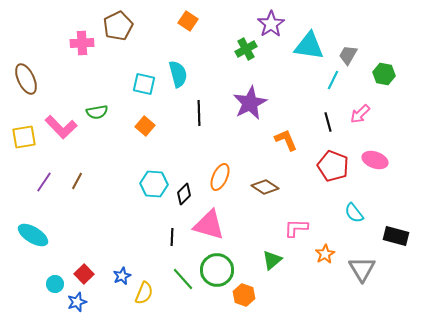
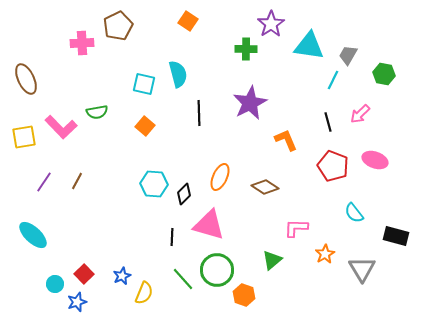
green cross at (246, 49): rotated 30 degrees clockwise
cyan ellipse at (33, 235): rotated 12 degrees clockwise
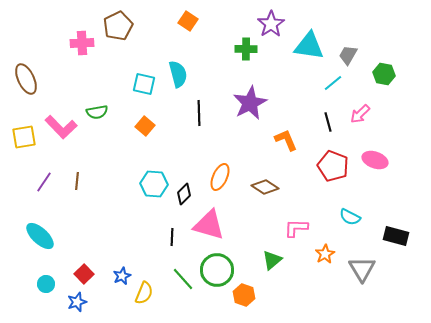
cyan line at (333, 80): moved 3 px down; rotated 24 degrees clockwise
brown line at (77, 181): rotated 24 degrees counterclockwise
cyan semicircle at (354, 213): moved 4 px left, 4 px down; rotated 25 degrees counterclockwise
cyan ellipse at (33, 235): moved 7 px right, 1 px down
cyan circle at (55, 284): moved 9 px left
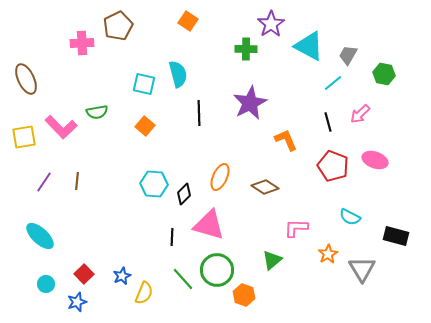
cyan triangle at (309, 46): rotated 20 degrees clockwise
orange star at (325, 254): moved 3 px right
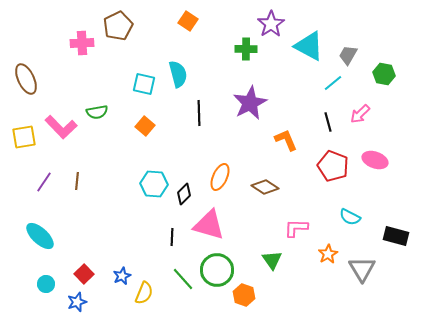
green triangle at (272, 260): rotated 25 degrees counterclockwise
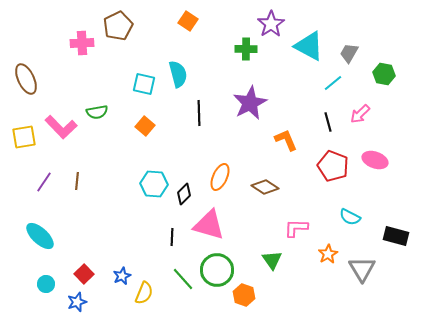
gray trapezoid at (348, 55): moved 1 px right, 2 px up
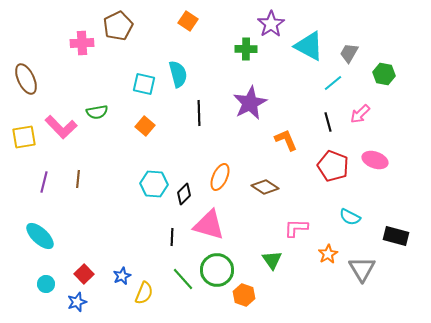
brown line at (77, 181): moved 1 px right, 2 px up
purple line at (44, 182): rotated 20 degrees counterclockwise
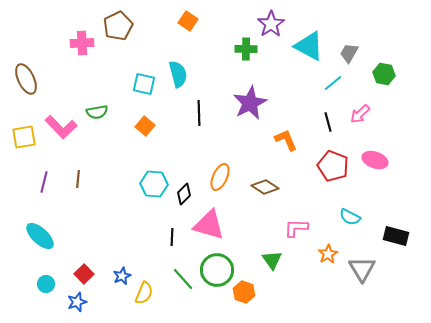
orange hexagon at (244, 295): moved 3 px up
